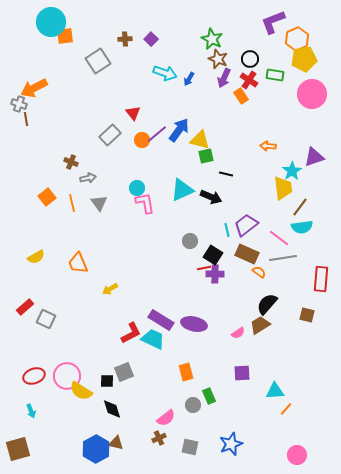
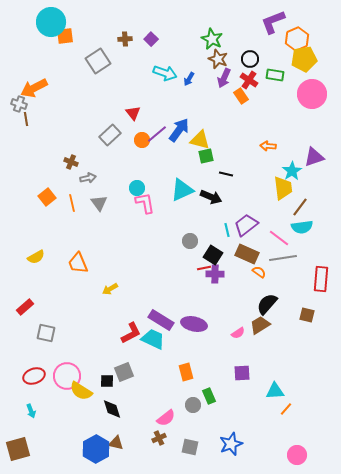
gray square at (46, 319): moved 14 px down; rotated 12 degrees counterclockwise
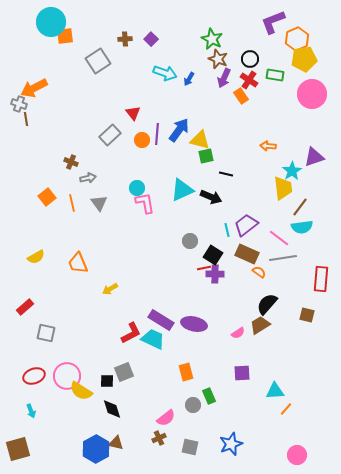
purple line at (157, 134): rotated 45 degrees counterclockwise
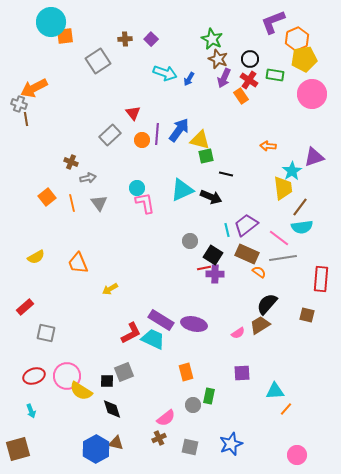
green rectangle at (209, 396): rotated 35 degrees clockwise
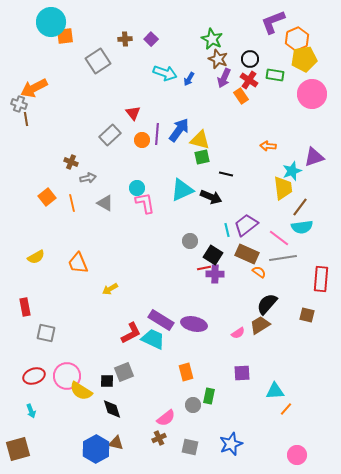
green square at (206, 156): moved 4 px left, 1 px down
cyan star at (292, 171): rotated 12 degrees clockwise
gray triangle at (99, 203): moved 6 px right; rotated 24 degrees counterclockwise
red rectangle at (25, 307): rotated 60 degrees counterclockwise
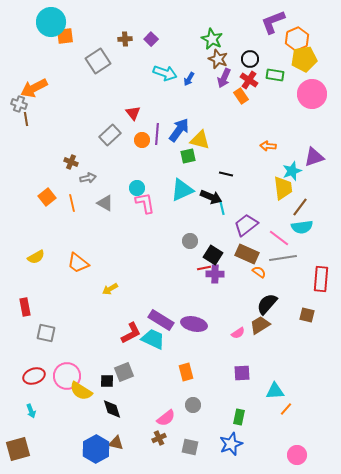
green square at (202, 157): moved 14 px left, 1 px up
cyan line at (227, 230): moved 5 px left, 22 px up
orange trapezoid at (78, 263): rotated 30 degrees counterclockwise
green rectangle at (209, 396): moved 30 px right, 21 px down
